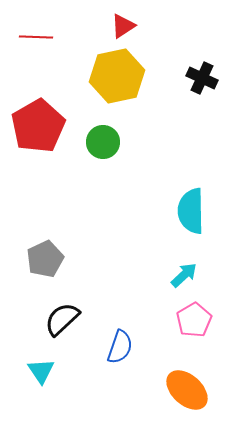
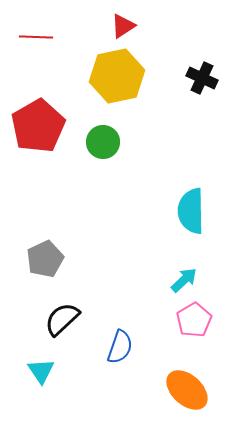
cyan arrow: moved 5 px down
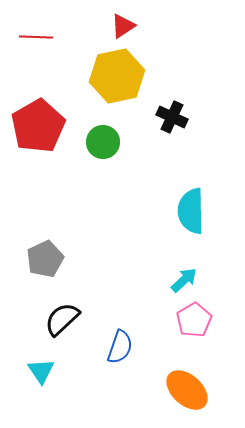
black cross: moved 30 px left, 39 px down
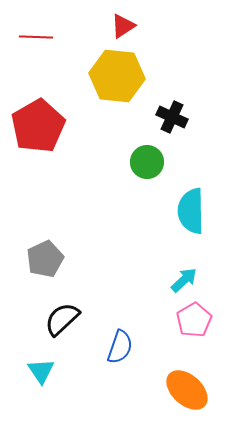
yellow hexagon: rotated 18 degrees clockwise
green circle: moved 44 px right, 20 px down
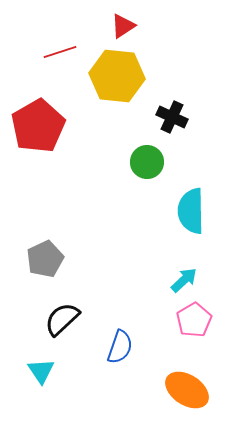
red line: moved 24 px right, 15 px down; rotated 20 degrees counterclockwise
orange ellipse: rotated 9 degrees counterclockwise
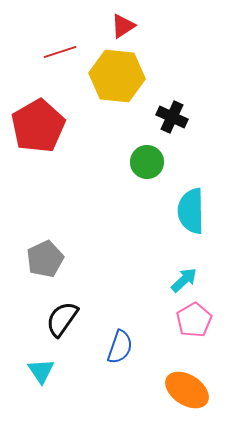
black semicircle: rotated 12 degrees counterclockwise
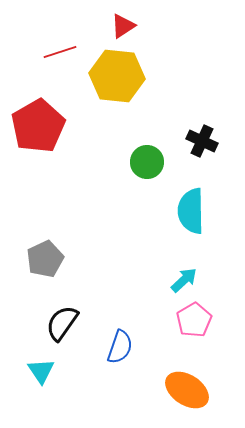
black cross: moved 30 px right, 24 px down
black semicircle: moved 4 px down
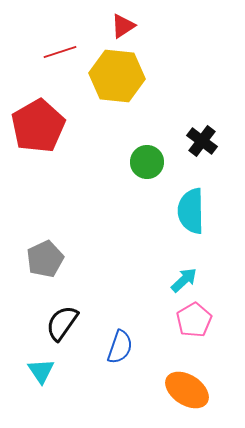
black cross: rotated 12 degrees clockwise
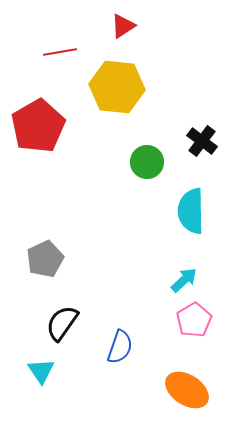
red line: rotated 8 degrees clockwise
yellow hexagon: moved 11 px down
